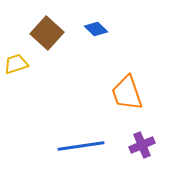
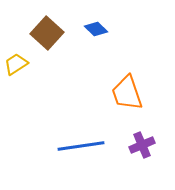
yellow trapezoid: rotated 15 degrees counterclockwise
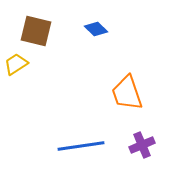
brown square: moved 11 px left, 2 px up; rotated 28 degrees counterclockwise
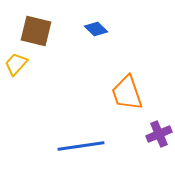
yellow trapezoid: rotated 15 degrees counterclockwise
purple cross: moved 17 px right, 11 px up
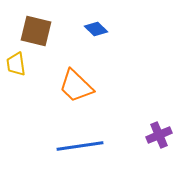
yellow trapezoid: rotated 50 degrees counterclockwise
orange trapezoid: moved 51 px left, 7 px up; rotated 27 degrees counterclockwise
purple cross: moved 1 px down
blue line: moved 1 px left
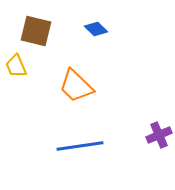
yellow trapezoid: moved 2 px down; rotated 15 degrees counterclockwise
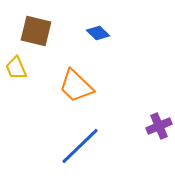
blue diamond: moved 2 px right, 4 px down
yellow trapezoid: moved 2 px down
purple cross: moved 9 px up
blue line: rotated 36 degrees counterclockwise
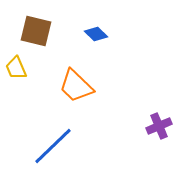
blue diamond: moved 2 px left, 1 px down
blue line: moved 27 px left
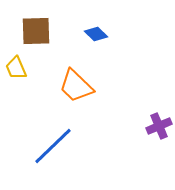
brown square: rotated 16 degrees counterclockwise
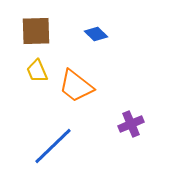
yellow trapezoid: moved 21 px right, 3 px down
orange trapezoid: rotated 6 degrees counterclockwise
purple cross: moved 28 px left, 2 px up
